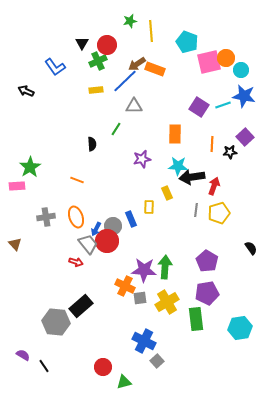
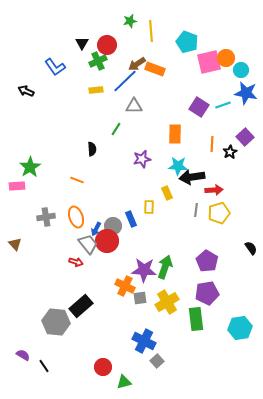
blue star at (244, 96): moved 2 px right, 3 px up
black semicircle at (92, 144): moved 5 px down
black star at (230, 152): rotated 24 degrees counterclockwise
red arrow at (214, 186): moved 4 px down; rotated 66 degrees clockwise
green arrow at (165, 267): rotated 15 degrees clockwise
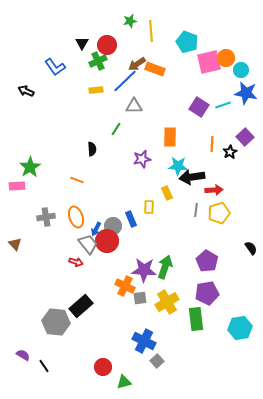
orange rectangle at (175, 134): moved 5 px left, 3 px down
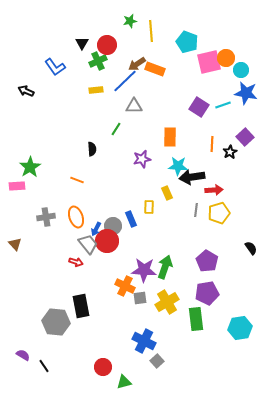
black rectangle at (81, 306): rotated 60 degrees counterclockwise
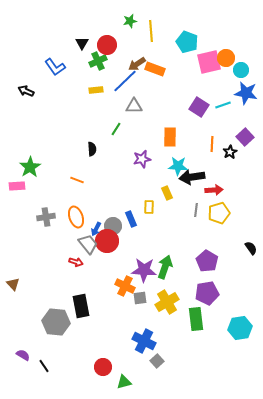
brown triangle at (15, 244): moved 2 px left, 40 px down
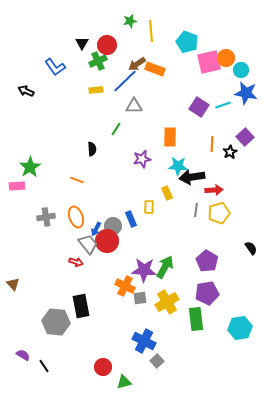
green arrow at (165, 267): rotated 10 degrees clockwise
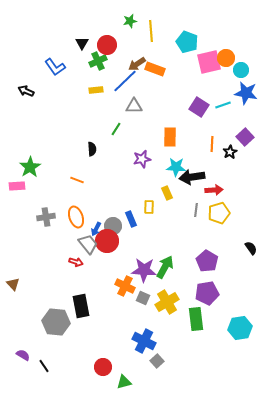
cyan star at (178, 166): moved 2 px left, 1 px down
gray square at (140, 298): moved 3 px right; rotated 32 degrees clockwise
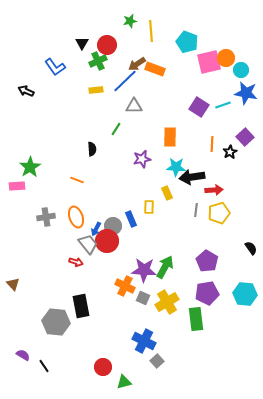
cyan hexagon at (240, 328): moved 5 px right, 34 px up; rotated 15 degrees clockwise
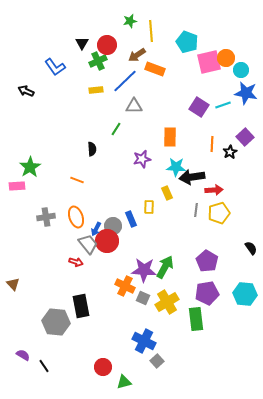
brown arrow at (137, 64): moved 9 px up
